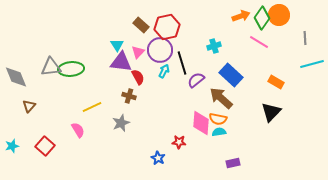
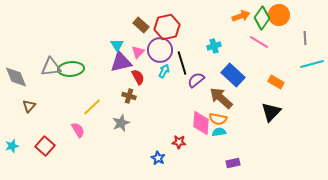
purple triangle: rotated 20 degrees counterclockwise
blue rectangle: moved 2 px right
yellow line: rotated 18 degrees counterclockwise
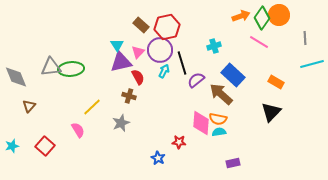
brown arrow: moved 4 px up
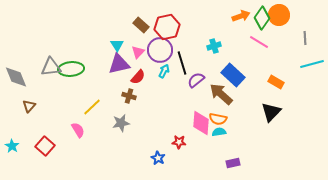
purple triangle: moved 2 px left, 2 px down
red semicircle: rotated 70 degrees clockwise
gray star: rotated 12 degrees clockwise
cyan star: rotated 24 degrees counterclockwise
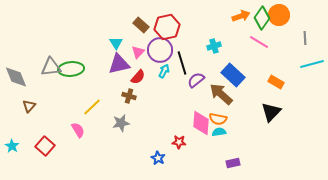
cyan triangle: moved 1 px left, 2 px up
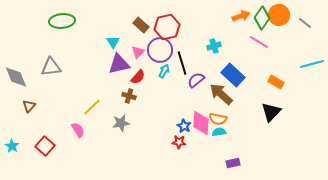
gray line: moved 15 px up; rotated 48 degrees counterclockwise
cyan triangle: moved 3 px left, 1 px up
green ellipse: moved 9 px left, 48 px up
blue star: moved 26 px right, 32 px up
